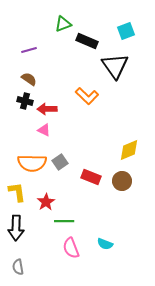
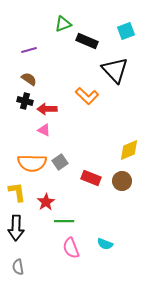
black triangle: moved 4 px down; rotated 8 degrees counterclockwise
red rectangle: moved 1 px down
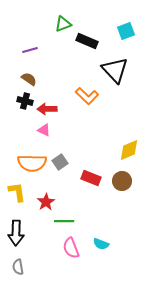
purple line: moved 1 px right
black arrow: moved 5 px down
cyan semicircle: moved 4 px left
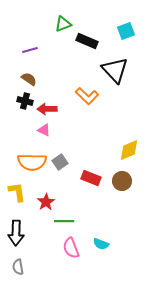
orange semicircle: moved 1 px up
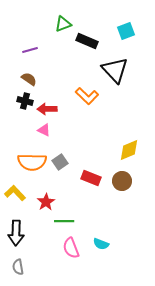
yellow L-shape: moved 2 px left, 1 px down; rotated 35 degrees counterclockwise
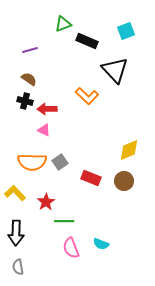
brown circle: moved 2 px right
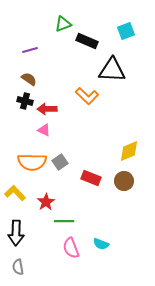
black triangle: moved 3 px left; rotated 44 degrees counterclockwise
yellow diamond: moved 1 px down
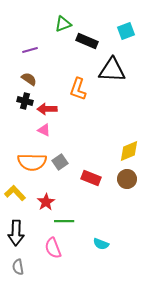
orange L-shape: moved 9 px left, 7 px up; rotated 65 degrees clockwise
brown circle: moved 3 px right, 2 px up
pink semicircle: moved 18 px left
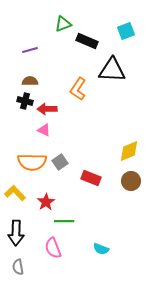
brown semicircle: moved 1 px right, 2 px down; rotated 35 degrees counterclockwise
orange L-shape: rotated 15 degrees clockwise
brown circle: moved 4 px right, 2 px down
cyan semicircle: moved 5 px down
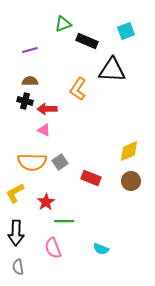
yellow L-shape: rotated 75 degrees counterclockwise
